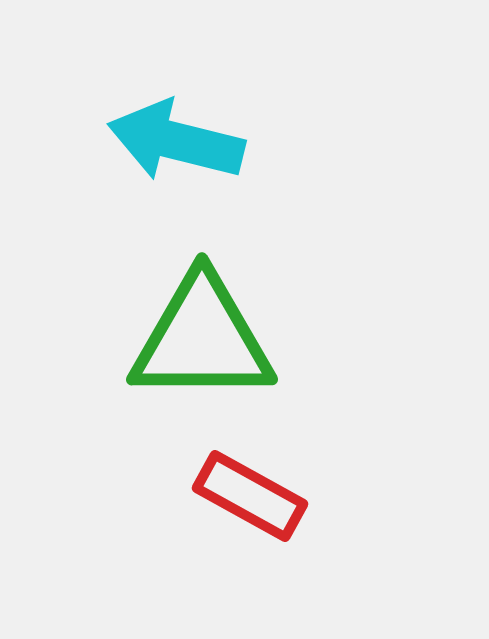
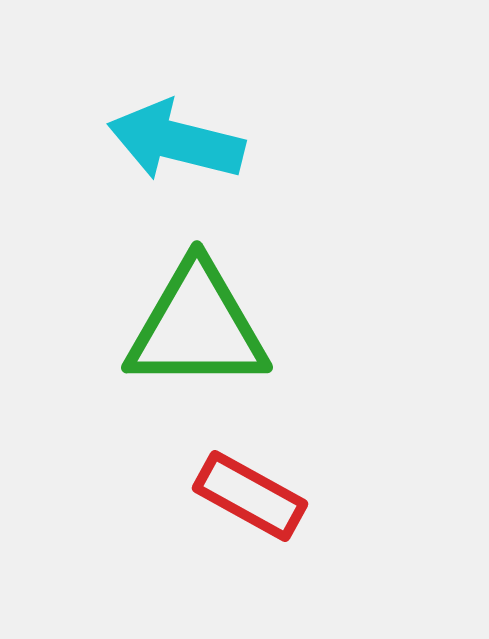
green triangle: moved 5 px left, 12 px up
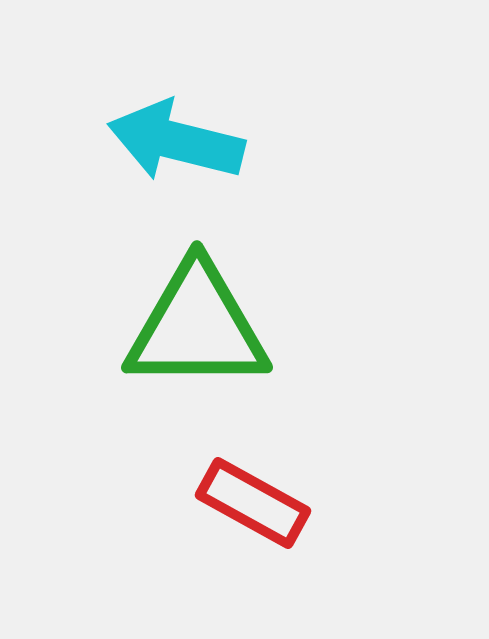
red rectangle: moved 3 px right, 7 px down
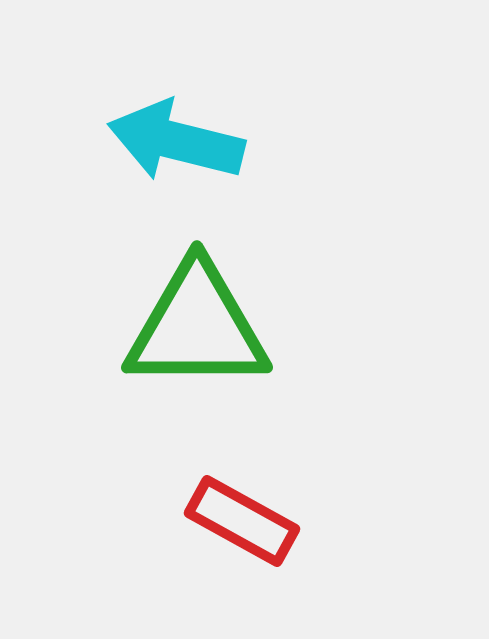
red rectangle: moved 11 px left, 18 px down
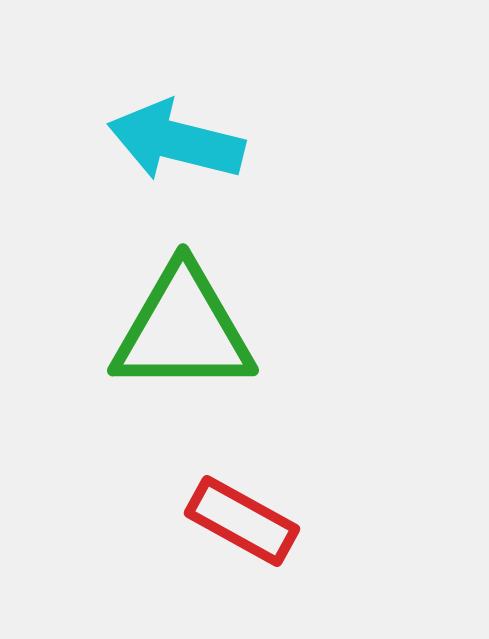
green triangle: moved 14 px left, 3 px down
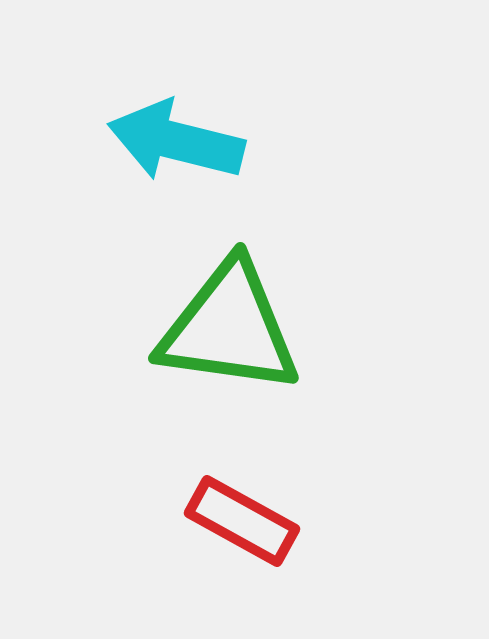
green triangle: moved 46 px right, 2 px up; rotated 8 degrees clockwise
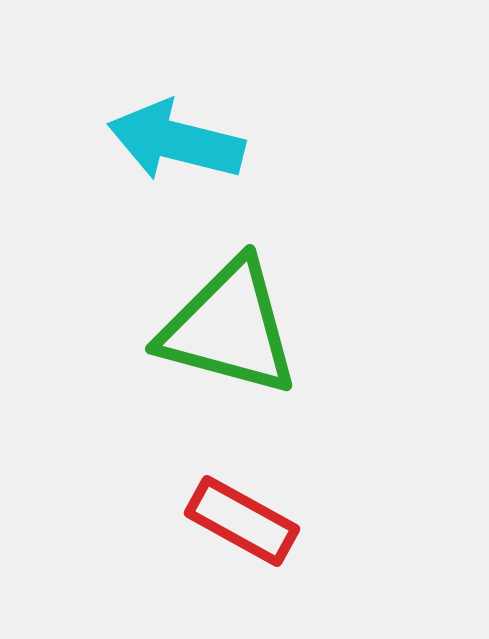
green triangle: rotated 7 degrees clockwise
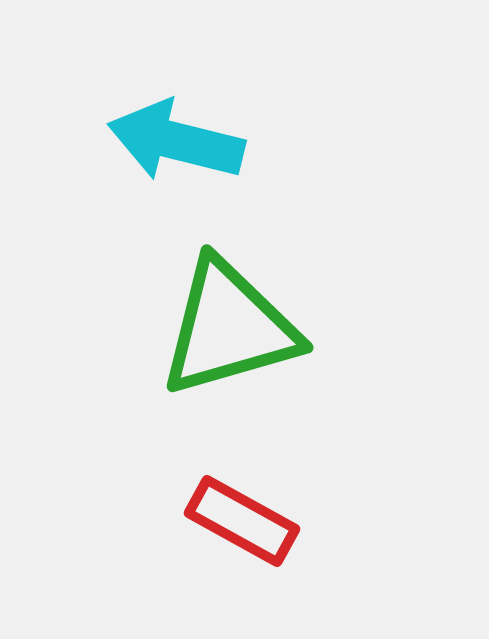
green triangle: rotated 31 degrees counterclockwise
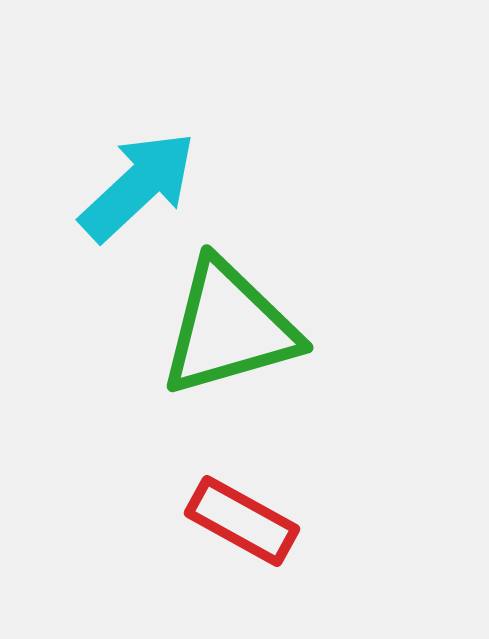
cyan arrow: moved 38 px left, 45 px down; rotated 123 degrees clockwise
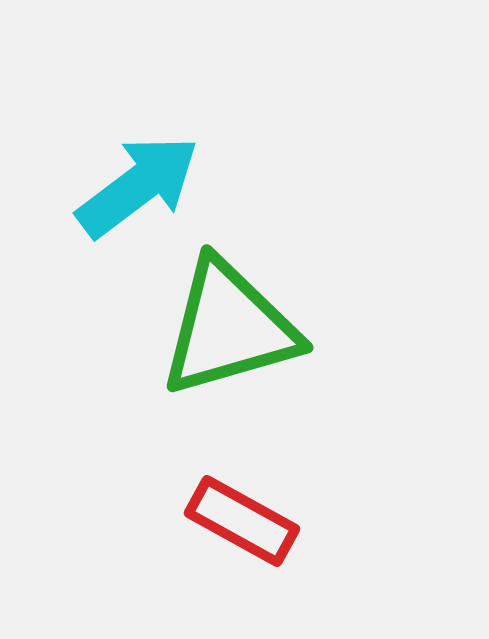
cyan arrow: rotated 6 degrees clockwise
